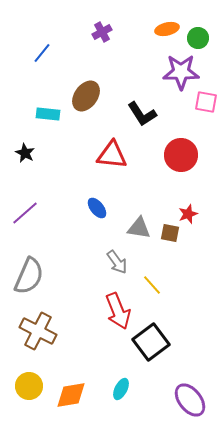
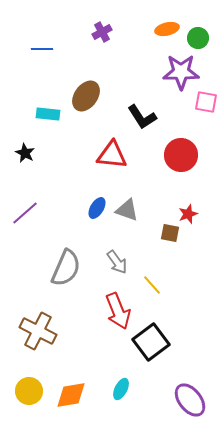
blue line: moved 4 px up; rotated 50 degrees clockwise
black L-shape: moved 3 px down
blue ellipse: rotated 70 degrees clockwise
gray triangle: moved 12 px left, 18 px up; rotated 10 degrees clockwise
gray semicircle: moved 37 px right, 8 px up
yellow circle: moved 5 px down
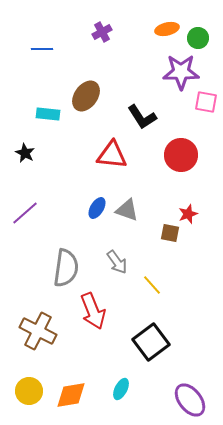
gray semicircle: rotated 15 degrees counterclockwise
red arrow: moved 25 px left
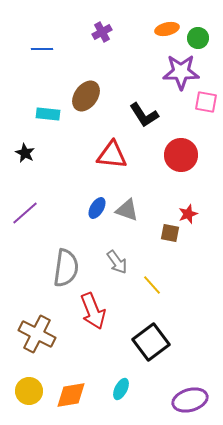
black L-shape: moved 2 px right, 2 px up
brown cross: moved 1 px left, 3 px down
purple ellipse: rotated 68 degrees counterclockwise
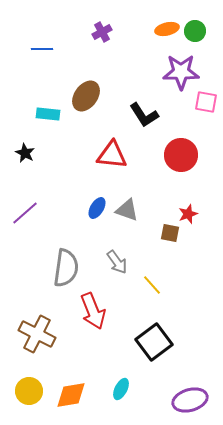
green circle: moved 3 px left, 7 px up
black square: moved 3 px right
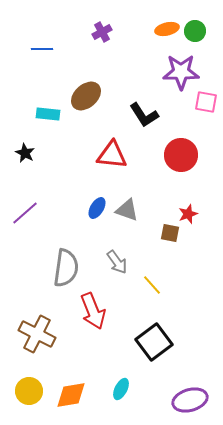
brown ellipse: rotated 12 degrees clockwise
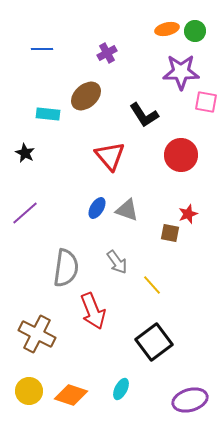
purple cross: moved 5 px right, 21 px down
red triangle: moved 2 px left, 1 px down; rotated 44 degrees clockwise
orange diamond: rotated 28 degrees clockwise
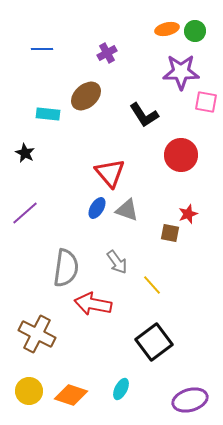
red triangle: moved 17 px down
red arrow: moved 7 px up; rotated 123 degrees clockwise
